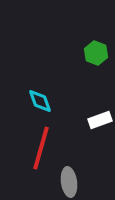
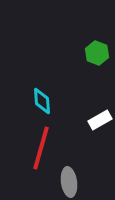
green hexagon: moved 1 px right
cyan diamond: moved 2 px right; rotated 16 degrees clockwise
white rectangle: rotated 10 degrees counterclockwise
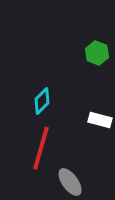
cyan diamond: rotated 48 degrees clockwise
white rectangle: rotated 45 degrees clockwise
gray ellipse: moved 1 px right; rotated 28 degrees counterclockwise
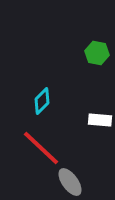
green hexagon: rotated 10 degrees counterclockwise
white rectangle: rotated 10 degrees counterclockwise
red line: rotated 63 degrees counterclockwise
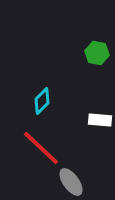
gray ellipse: moved 1 px right
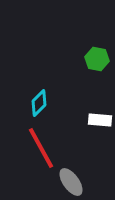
green hexagon: moved 6 px down
cyan diamond: moved 3 px left, 2 px down
red line: rotated 18 degrees clockwise
